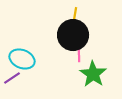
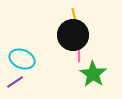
yellow line: moved 1 px left, 1 px down; rotated 24 degrees counterclockwise
purple line: moved 3 px right, 4 px down
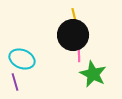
green star: rotated 8 degrees counterclockwise
purple line: rotated 72 degrees counterclockwise
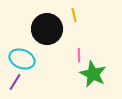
black circle: moved 26 px left, 6 px up
purple line: rotated 48 degrees clockwise
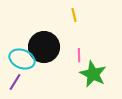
black circle: moved 3 px left, 18 px down
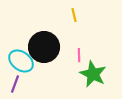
cyan ellipse: moved 1 px left, 2 px down; rotated 15 degrees clockwise
purple line: moved 2 px down; rotated 12 degrees counterclockwise
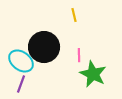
purple line: moved 6 px right
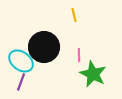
purple line: moved 2 px up
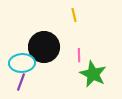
cyan ellipse: moved 1 px right, 2 px down; rotated 40 degrees counterclockwise
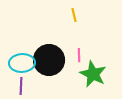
black circle: moved 5 px right, 13 px down
purple line: moved 4 px down; rotated 18 degrees counterclockwise
